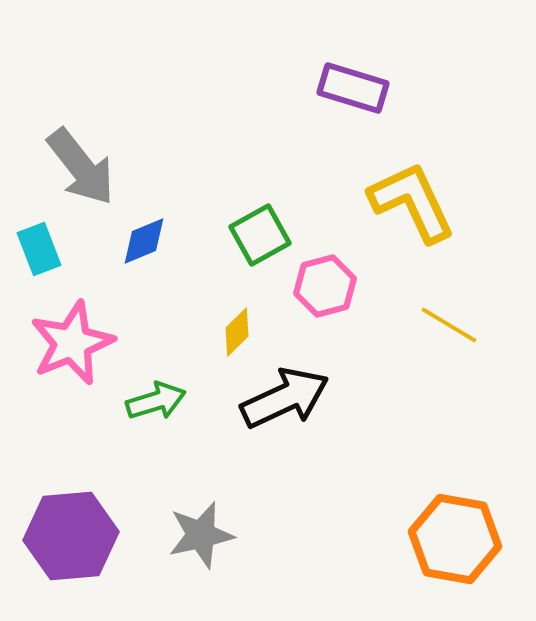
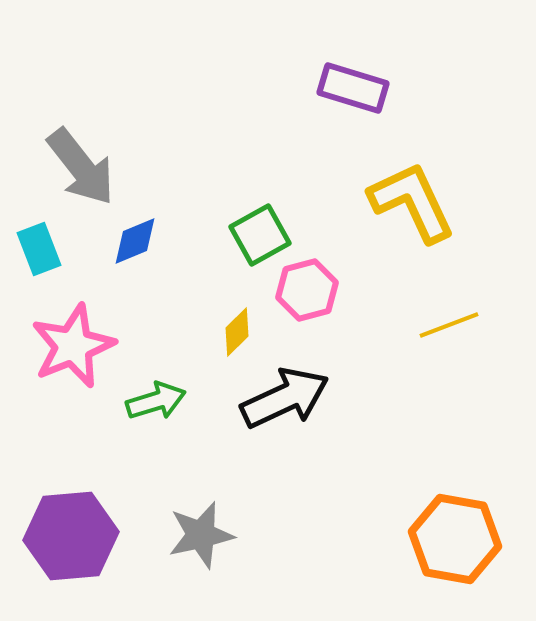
blue diamond: moved 9 px left
pink hexagon: moved 18 px left, 4 px down
yellow line: rotated 52 degrees counterclockwise
pink star: moved 1 px right, 3 px down
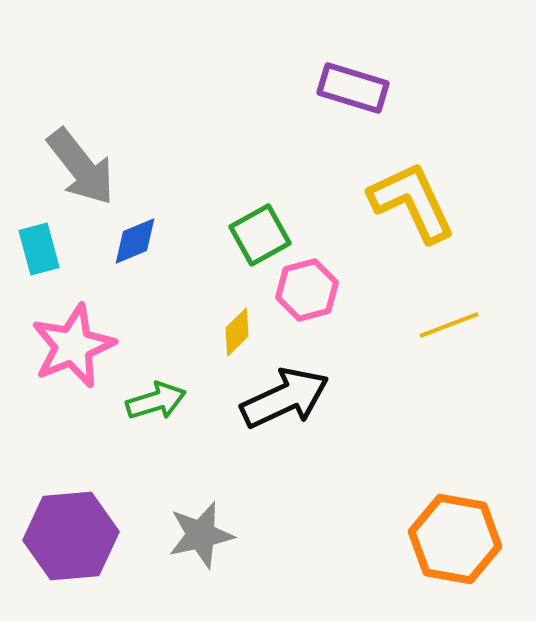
cyan rectangle: rotated 6 degrees clockwise
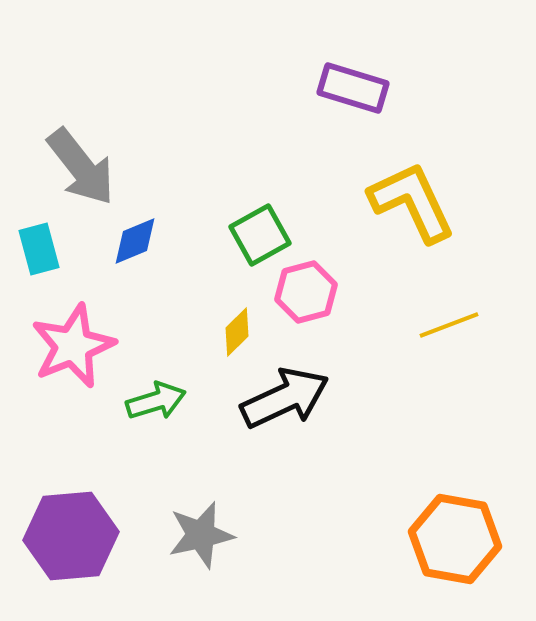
pink hexagon: moved 1 px left, 2 px down
